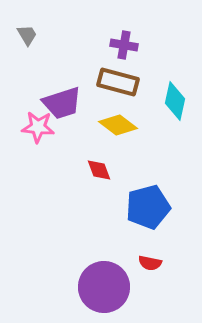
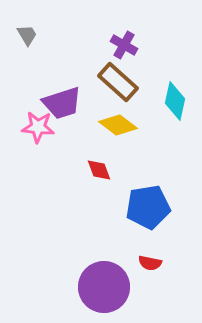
purple cross: rotated 20 degrees clockwise
brown rectangle: rotated 27 degrees clockwise
blue pentagon: rotated 6 degrees clockwise
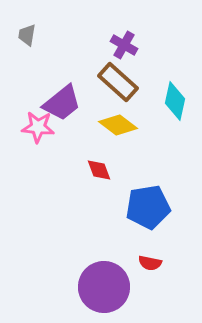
gray trapezoid: rotated 140 degrees counterclockwise
purple trapezoid: rotated 21 degrees counterclockwise
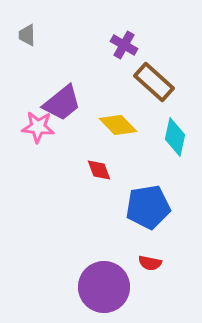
gray trapezoid: rotated 10 degrees counterclockwise
brown rectangle: moved 36 px right
cyan diamond: moved 36 px down
yellow diamond: rotated 9 degrees clockwise
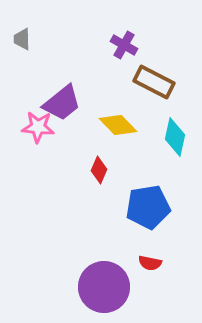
gray trapezoid: moved 5 px left, 4 px down
brown rectangle: rotated 15 degrees counterclockwise
red diamond: rotated 44 degrees clockwise
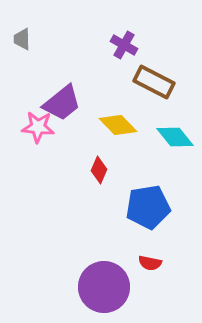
cyan diamond: rotated 51 degrees counterclockwise
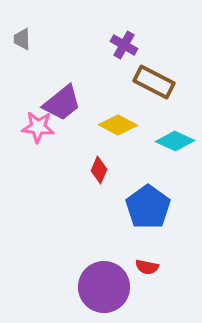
yellow diamond: rotated 18 degrees counterclockwise
cyan diamond: moved 4 px down; rotated 27 degrees counterclockwise
blue pentagon: rotated 27 degrees counterclockwise
red semicircle: moved 3 px left, 4 px down
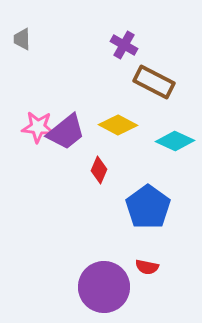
purple trapezoid: moved 4 px right, 29 px down
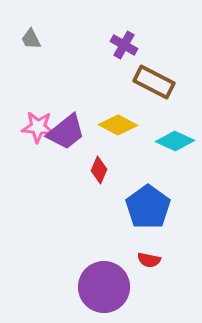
gray trapezoid: moved 9 px right; rotated 25 degrees counterclockwise
red semicircle: moved 2 px right, 7 px up
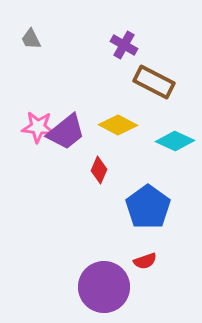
red semicircle: moved 4 px left, 1 px down; rotated 30 degrees counterclockwise
